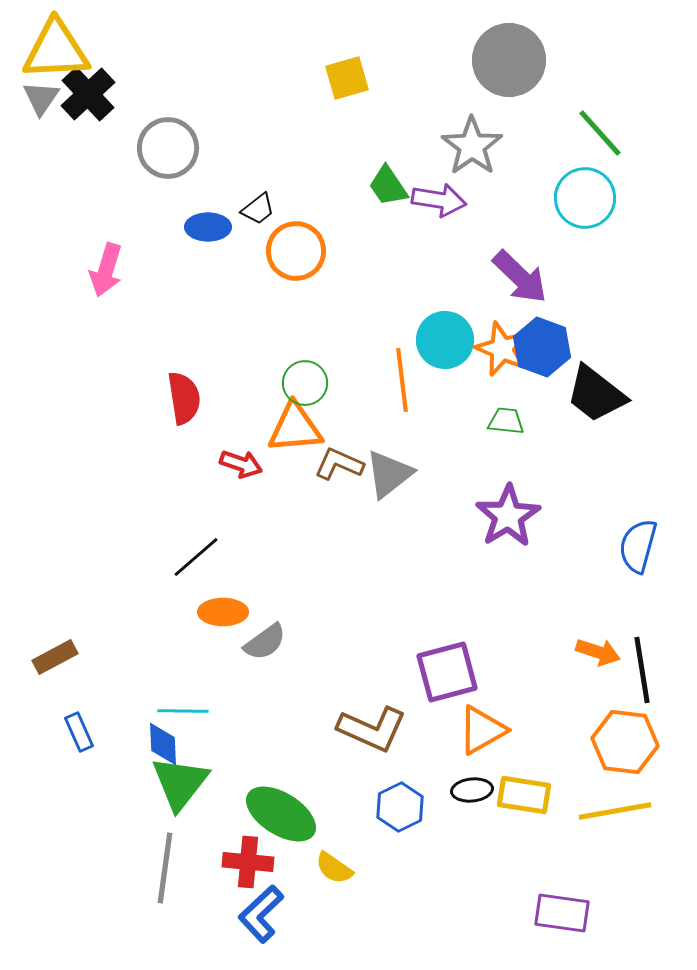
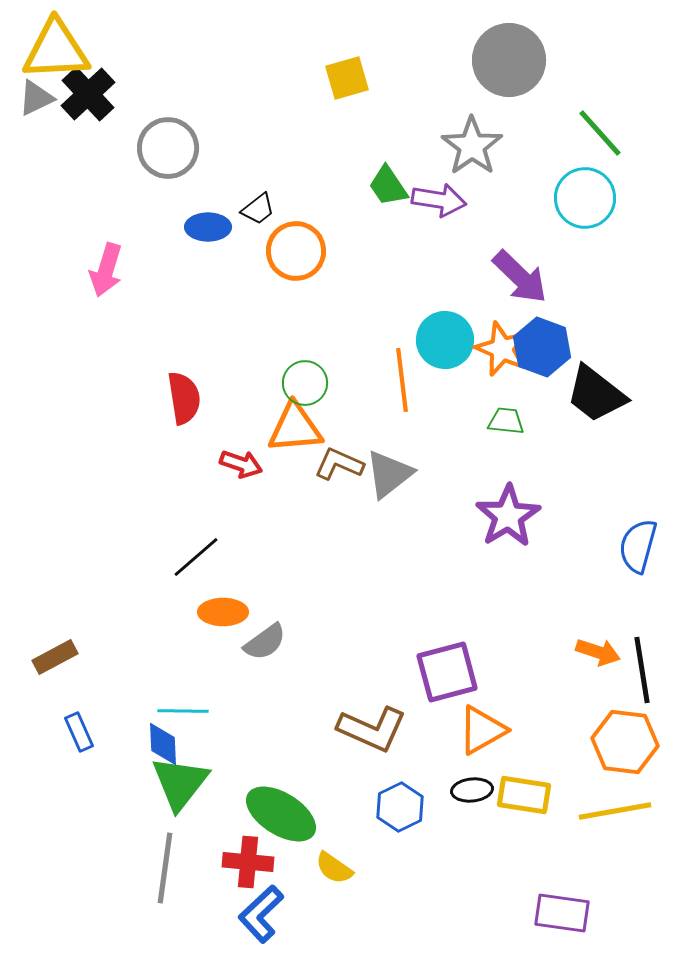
gray triangle at (41, 98): moved 5 px left; rotated 30 degrees clockwise
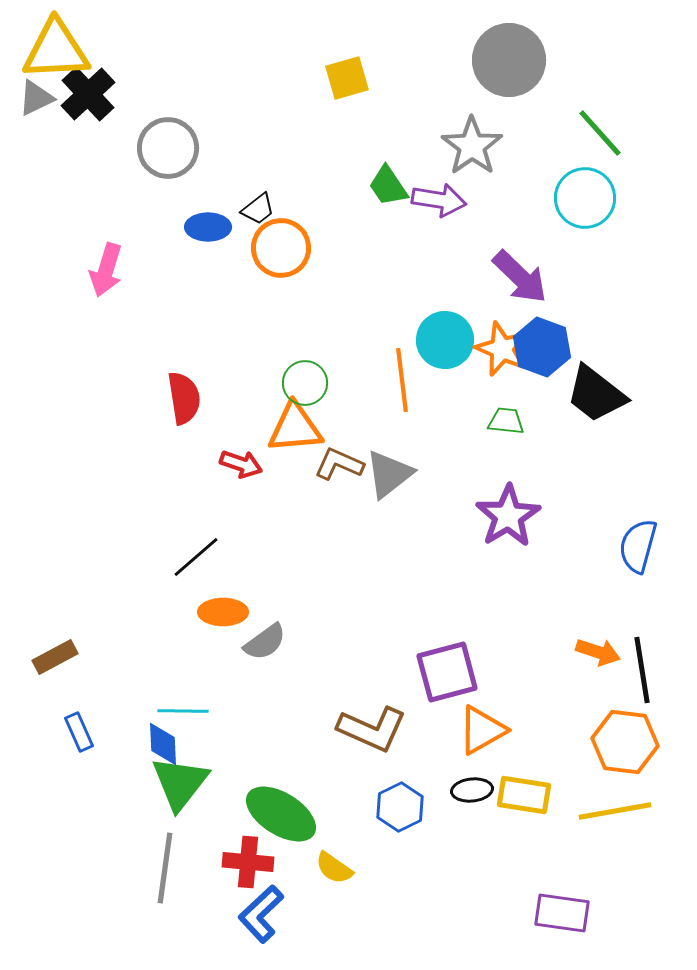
orange circle at (296, 251): moved 15 px left, 3 px up
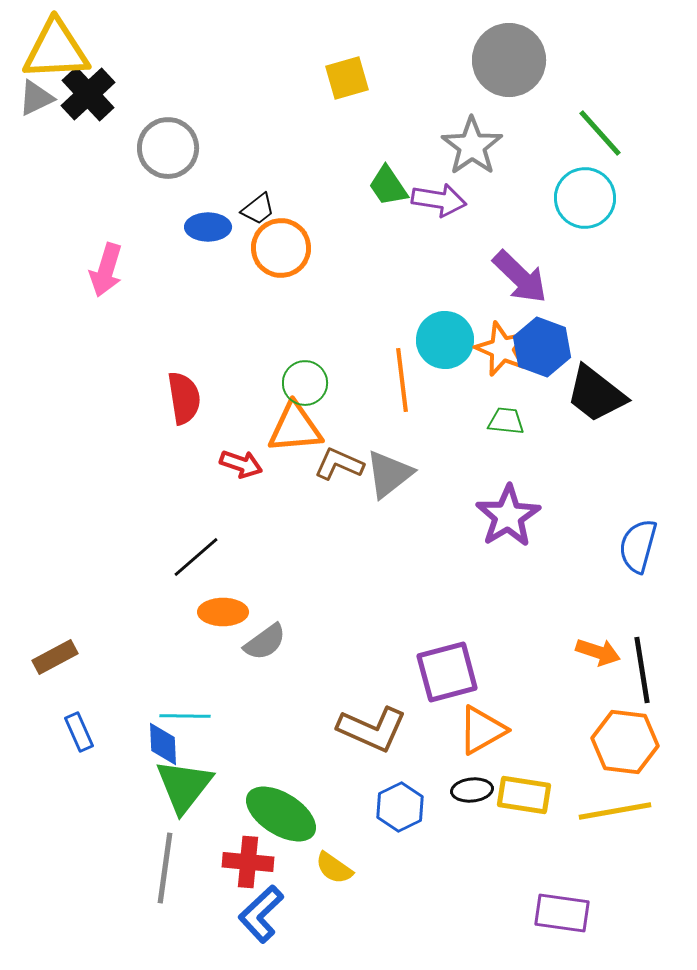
cyan line at (183, 711): moved 2 px right, 5 px down
green triangle at (180, 783): moved 4 px right, 3 px down
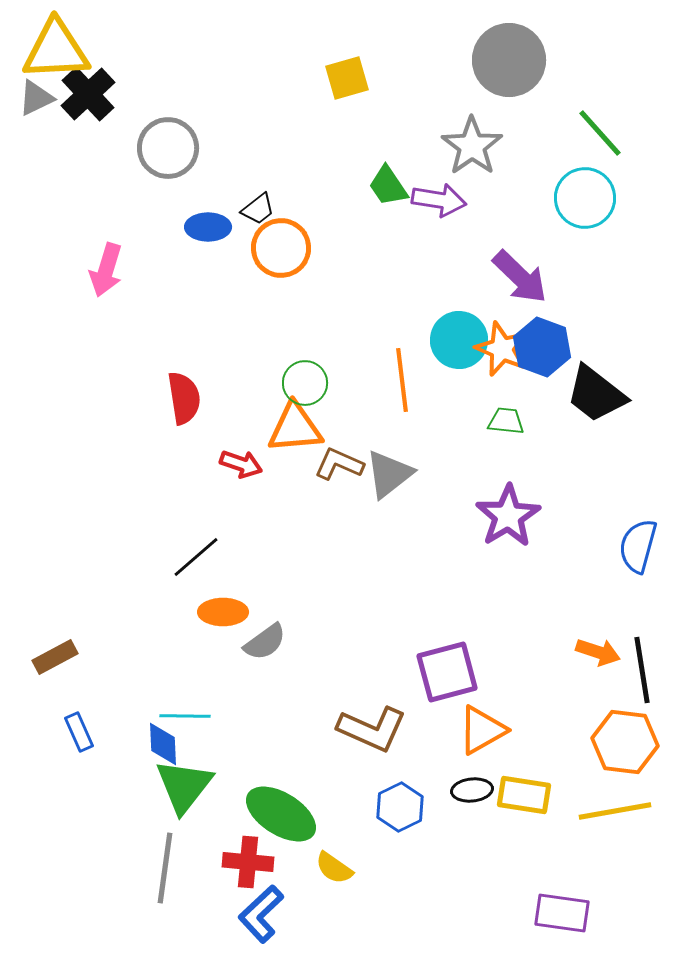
cyan circle at (445, 340): moved 14 px right
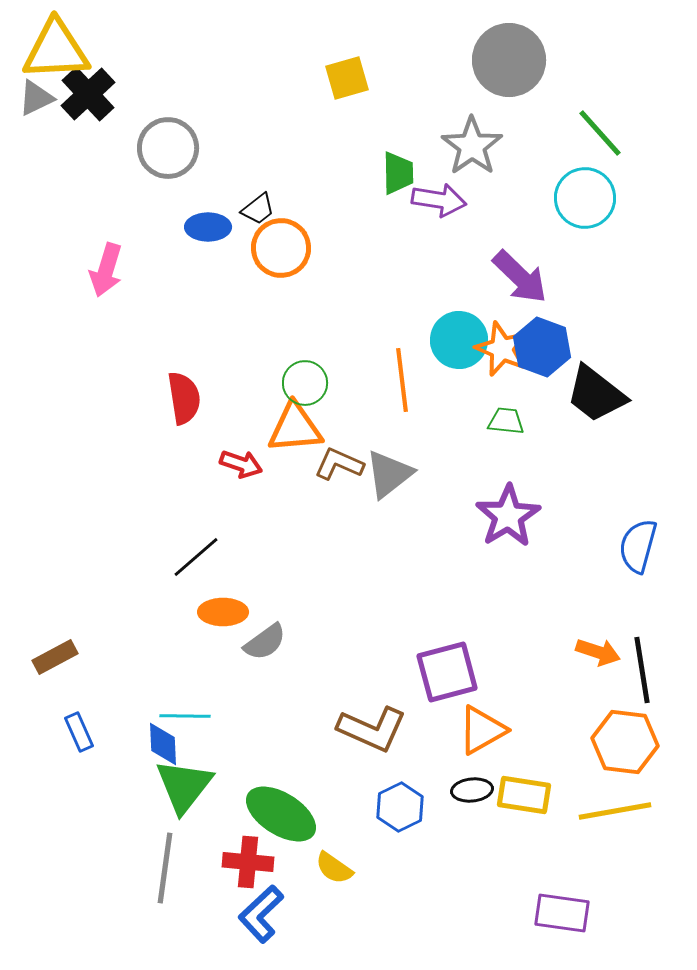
green trapezoid at (388, 186): moved 10 px right, 13 px up; rotated 147 degrees counterclockwise
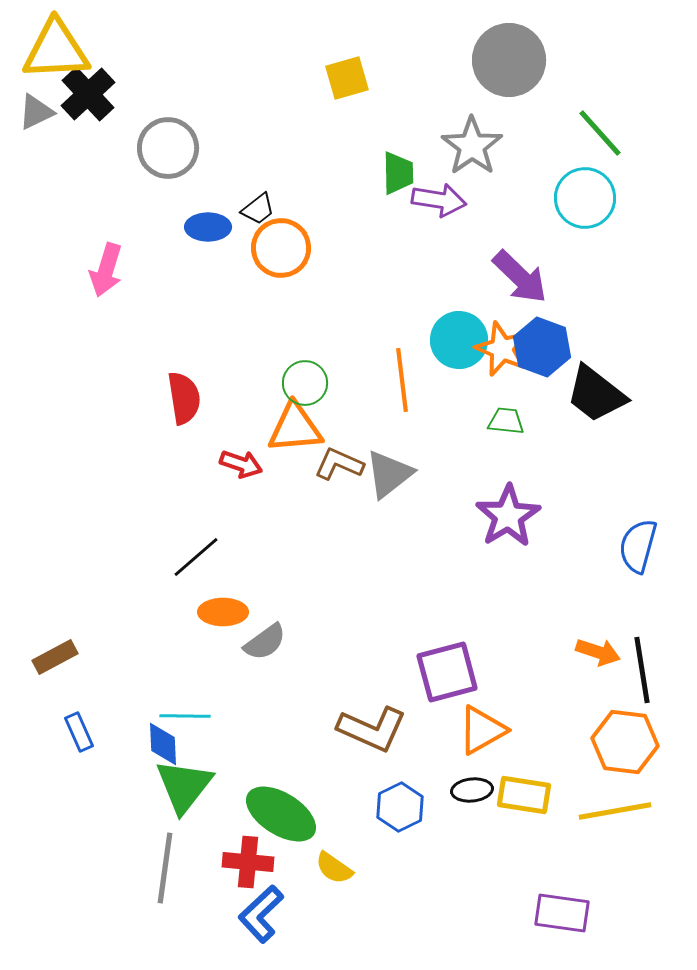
gray triangle at (36, 98): moved 14 px down
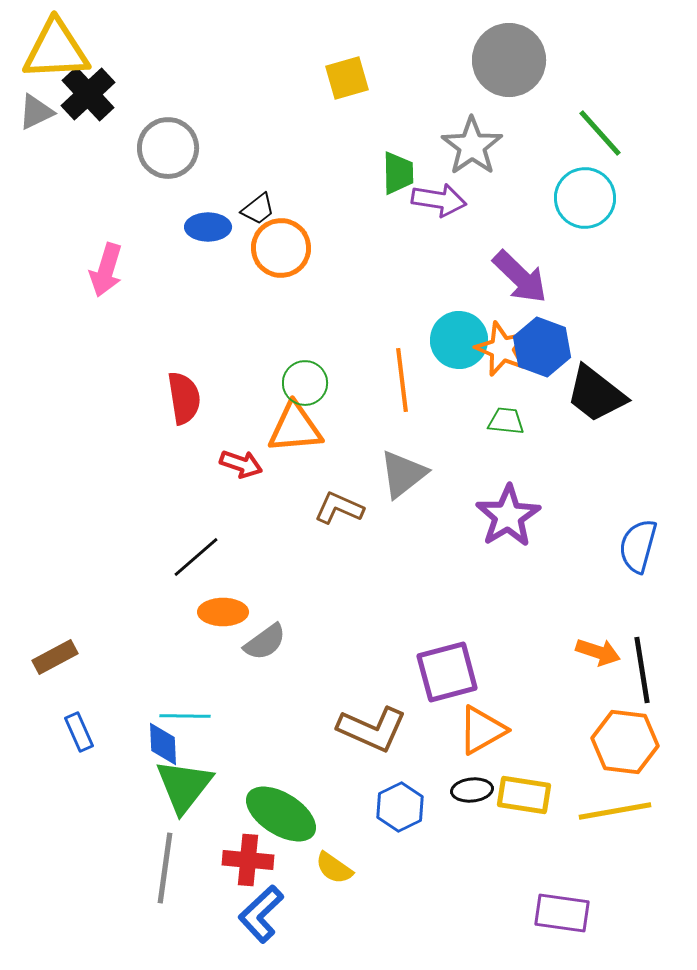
brown L-shape at (339, 464): moved 44 px down
gray triangle at (389, 474): moved 14 px right
red cross at (248, 862): moved 2 px up
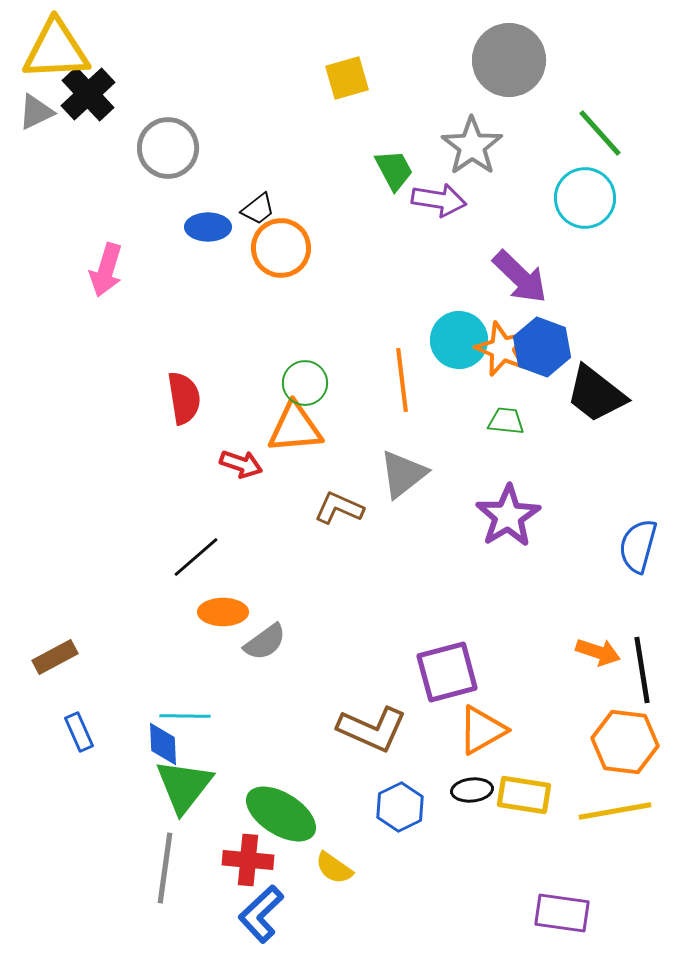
green trapezoid at (398, 173): moved 4 px left, 3 px up; rotated 27 degrees counterclockwise
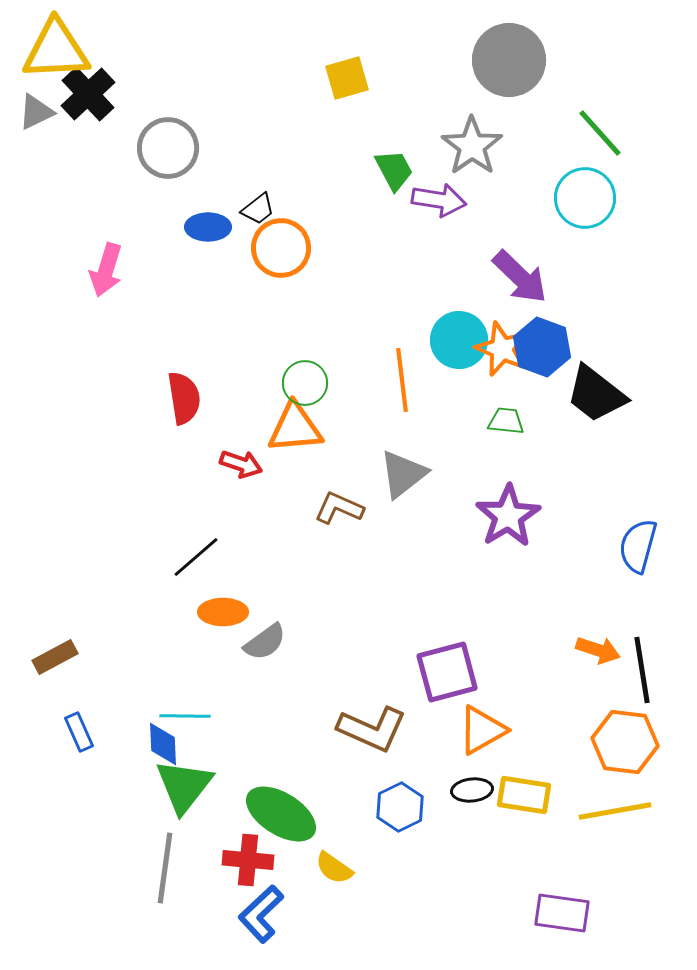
orange arrow at (598, 652): moved 2 px up
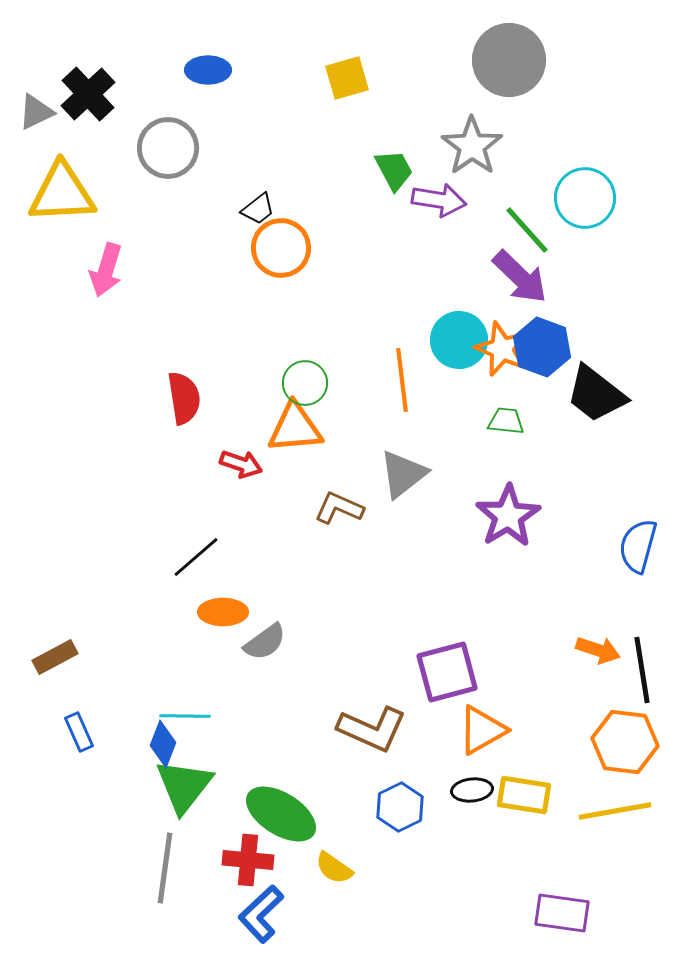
yellow triangle at (56, 50): moved 6 px right, 143 px down
green line at (600, 133): moved 73 px left, 97 px down
blue ellipse at (208, 227): moved 157 px up
blue diamond at (163, 744): rotated 24 degrees clockwise
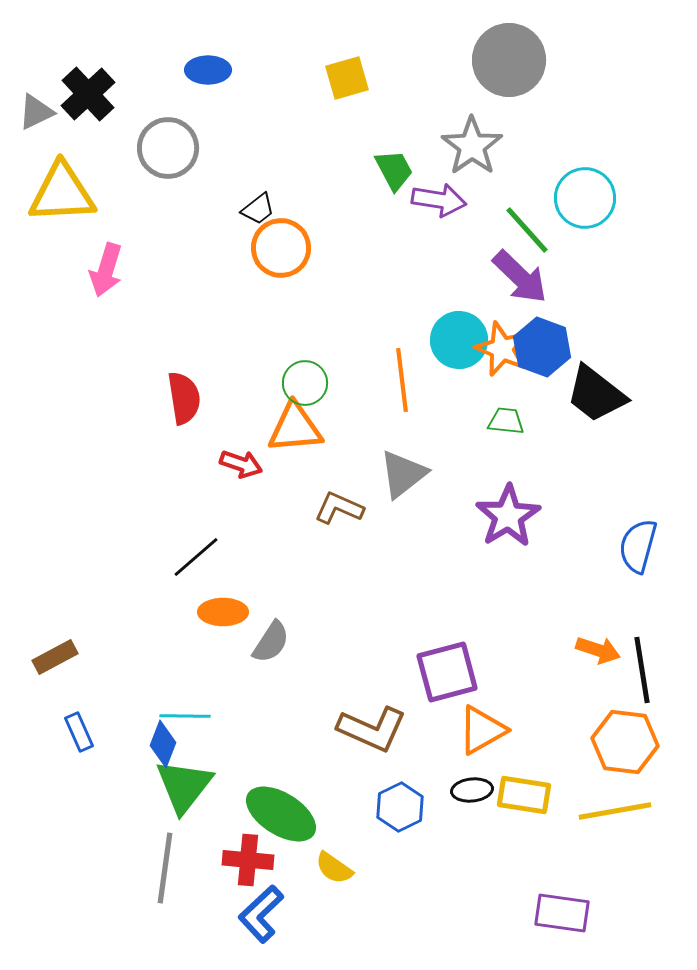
gray semicircle at (265, 642): moved 6 px right; rotated 21 degrees counterclockwise
